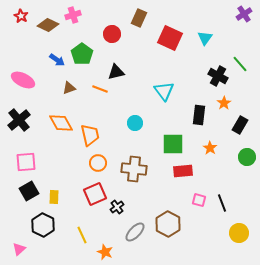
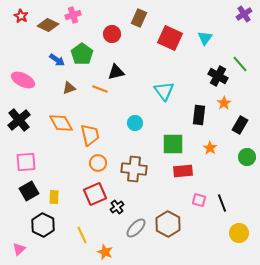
gray ellipse at (135, 232): moved 1 px right, 4 px up
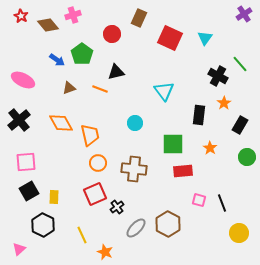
brown diamond at (48, 25): rotated 25 degrees clockwise
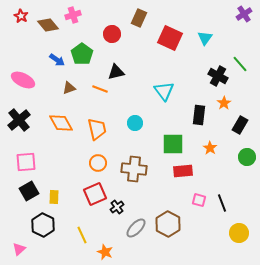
orange trapezoid at (90, 135): moved 7 px right, 6 px up
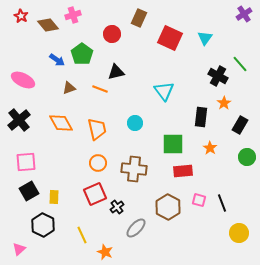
black rectangle at (199, 115): moved 2 px right, 2 px down
brown hexagon at (168, 224): moved 17 px up
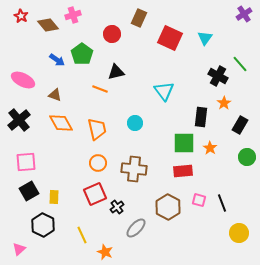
brown triangle at (69, 88): moved 14 px left, 7 px down; rotated 40 degrees clockwise
green square at (173, 144): moved 11 px right, 1 px up
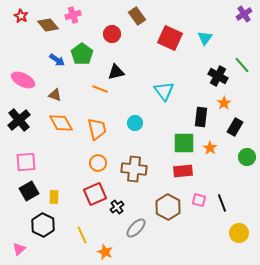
brown rectangle at (139, 18): moved 2 px left, 2 px up; rotated 60 degrees counterclockwise
green line at (240, 64): moved 2 px right, 1 px down
black rectangle at (240, 125): moved 5 px left, 2 px down
